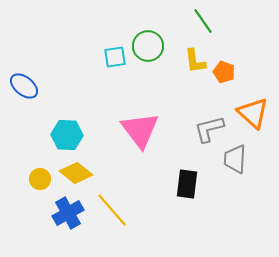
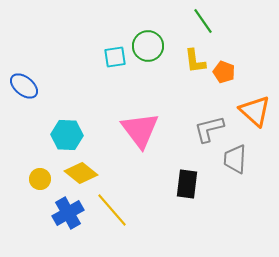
orange triangle: moved 2 px right, 2 px up
yellow diamond: moved 5 px right
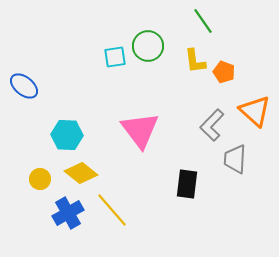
gray L-shape: moved 3 px right, 4 px up; rotated 32 degrees counterclockwise
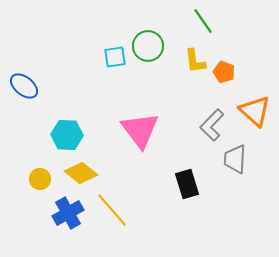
black rectangle: rotated 24 degrees counterclockwise
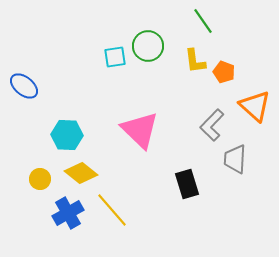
orange triangle: moved 5 px up
pink triangle: rotated 9 degrees counterclockwise
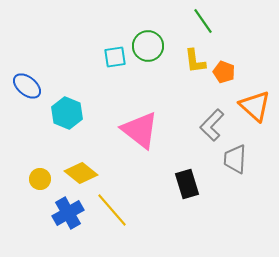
blue ellipse: moved 3 px right
pink triangle: rotated 6 degrees counterclockwise
cyan hexagon: moved 22 px up; rotated 20 degrees clockwise
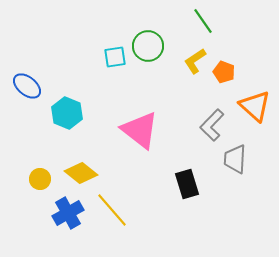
yellow L-shape: rotated 64 degrees clockwise
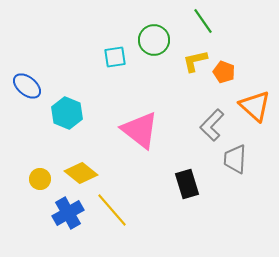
green circle: moved 6 px right, 6 px up
yellow L-shape: rotated 20 degrees clockwise
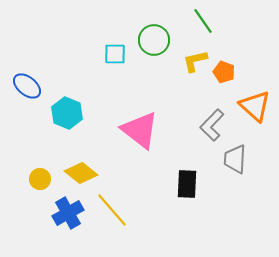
cyan square: moved 3 px up; rotated 10 degrees clockwise
black rectangle: rotated 20 degrees clockwise
